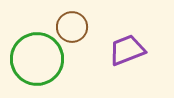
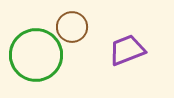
green circle: moved 1 px left, 4 px up
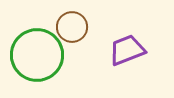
green circle: moved 1 px right
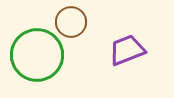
brown circle: moved 1 px left, 5 px up
